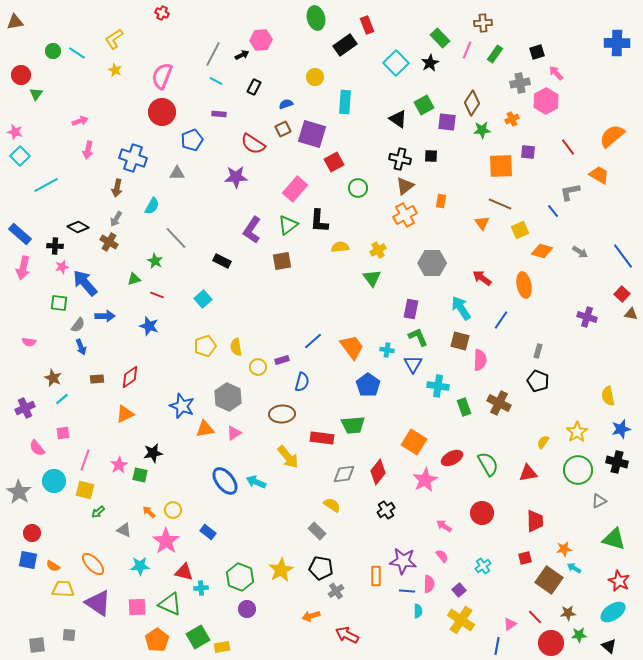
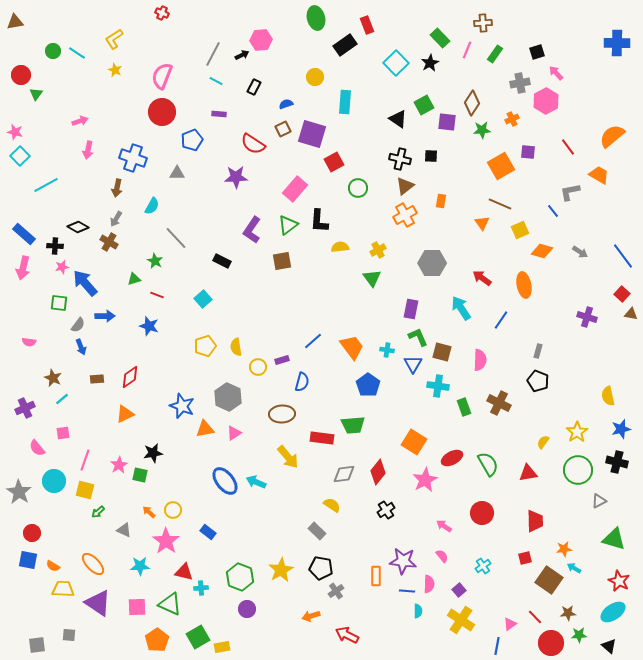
orange square at (501, 166): rotated 28 degrees counterclockwise
blue rectangle at (20, 234): moved 4 px right
brown square at (460, 341): moved 18 px left, 11 px down
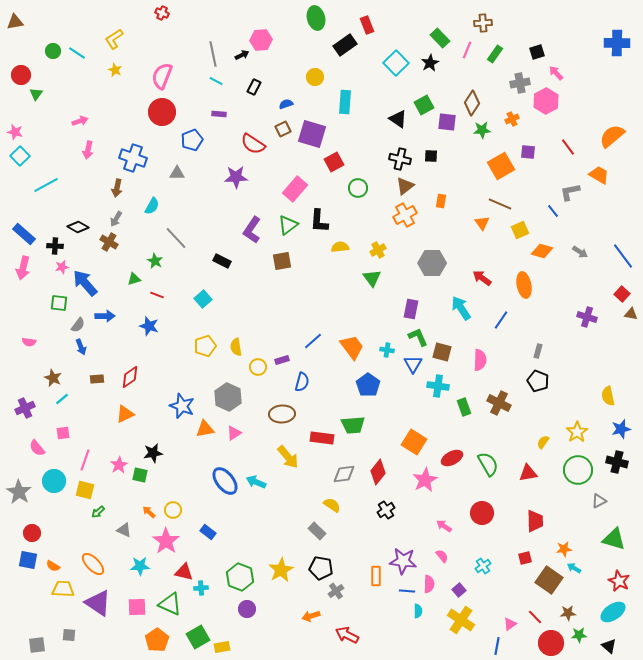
gray line at (213, 54): rotated 40 degrees counterclockwise
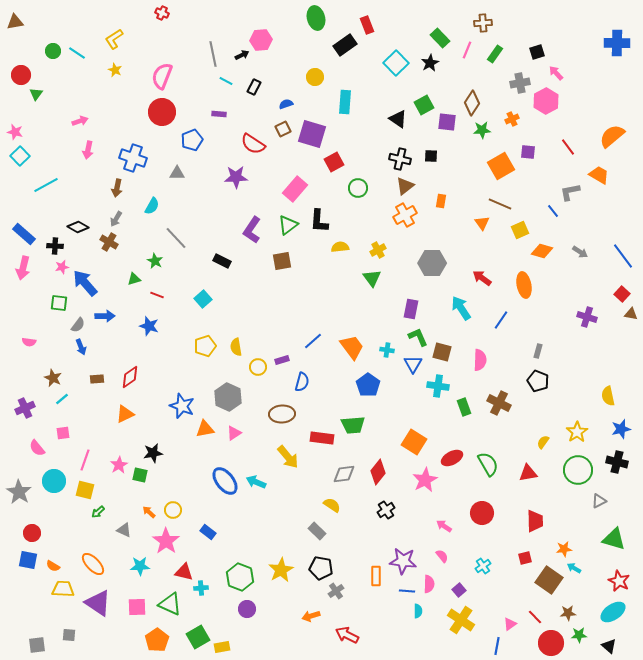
cyan line at (216, 81): moved 10 px right
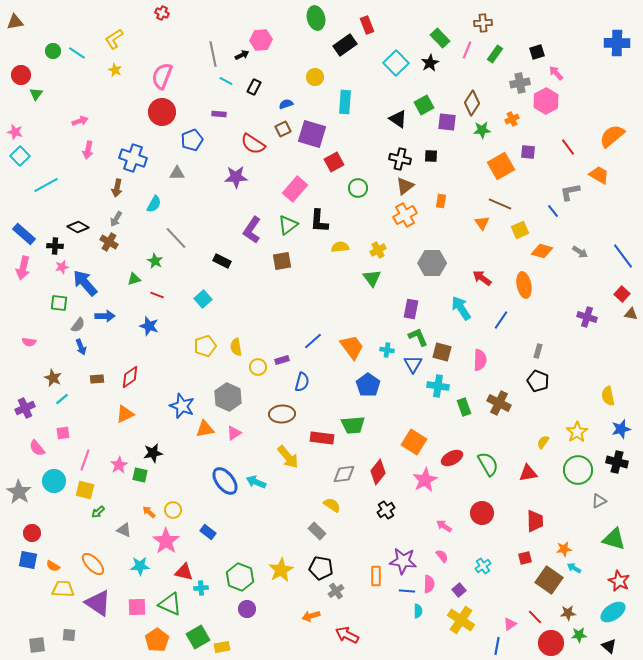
cyan semicircle at (152, 206): moved 2 px right, 2 px up
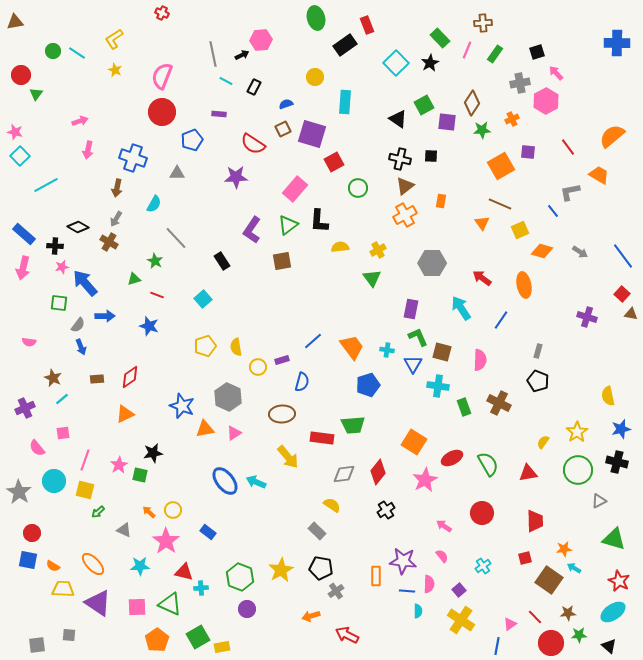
black rectangle at (222, 261): rotated 30 degrees clockwise
blue pentagon at (368, 385): rotated 20 degrees clockwise
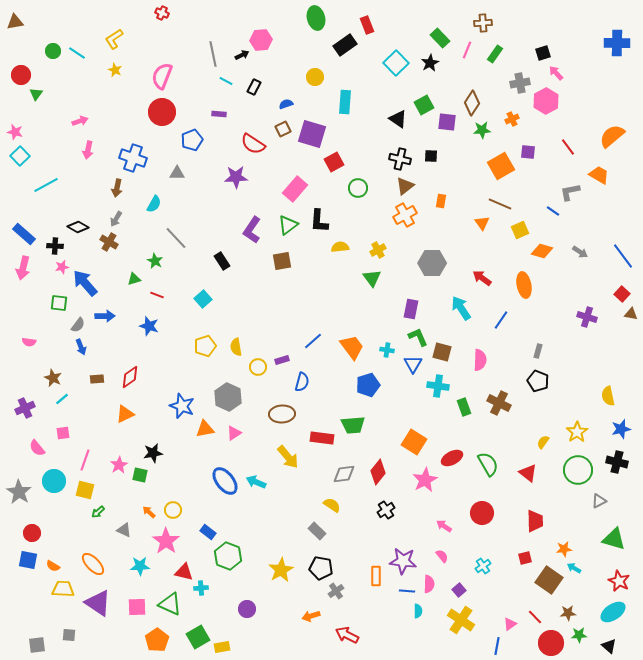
black square at (537, 52): moved 6 px right, 1 px down
blue line at (553, 211): rotated 16 degrees counterclockwise
red triangle at (528, 473): rotated 48 degrees clockwise
green hexagon at (240, 577): moved 12 px left, 21 px up
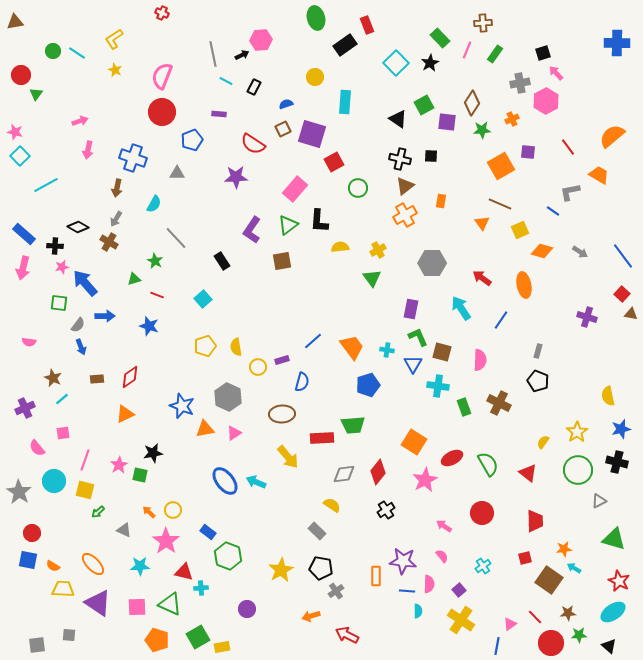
red rectangle at (322, 438): rotated 10 degrees counterclockwise
orange pentagon at (157, 640): rotated 20 degrees counterclockwise
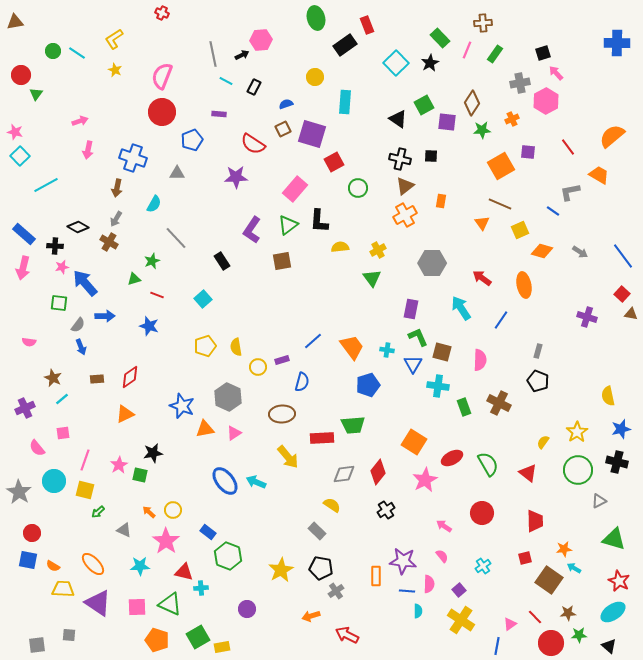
green star at (155, 261): moved 3 px left; rotated 21 degrees clockwise
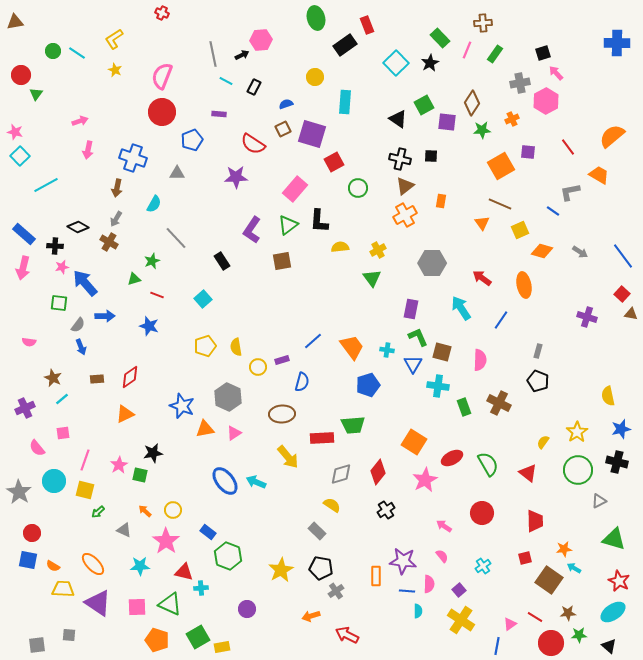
gray diamond at (344, 474): moved 3 px left; rotated 10 degrees counterclockwise
orange arrow at (149, 512): moved 4 px left, 1 px up
red line at (535, 617): rotated 14 degrees counterclockwise
